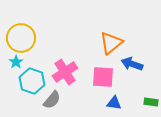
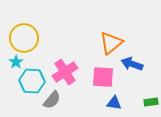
yellow circle: moved 3 px right
cyan hexagon: rotated 15 degrees counterclockwise
green rectangle: rotated 16 degrees counterclockwise
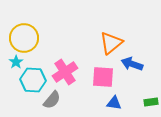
cyan hexagon: moved 1 px right, 1 px up
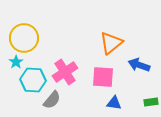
blue arrow: moved 7 px right, 1 px down
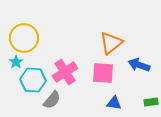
pink square: moved 4 px up
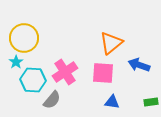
blue triangle: moved 2 px left, 1 px up
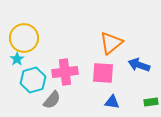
cyan star: moved 1 px right, 3 px up
pink cross: rotated 25 degrees clockwise
cyan hexagon: rotated 20 degrees counterclockwise
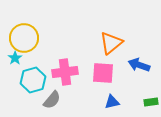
cyan star: moved 2 px left, 1 px up
blue triangle: rotated 21 degrees counterclockwise
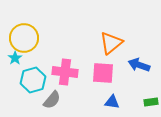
pink cross: rotated 15 degrees clockwise
blue triangle: rotated 21 degrees clockwise
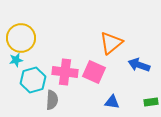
yellow circle: moved 3 px left
cyan star: moved 1 px right, 2 px down; rotated 24 degrees clockwise
pink square: moved 9 px left, 1 px up; rotated 20 degrees clockwise
gray semicircle: rotated 36 degrees counterclockwise
